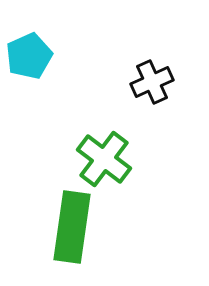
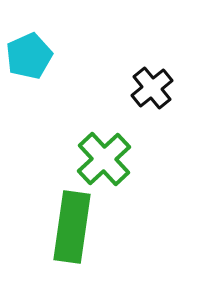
black cross: moved 6 px down; rotated 15 degrees counterclockwise
green cross: rotated 10 degrees clockwise
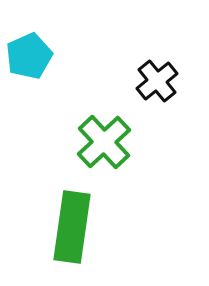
black cross: moved 5 px right, 7 px up
green cross: moved 17 px up
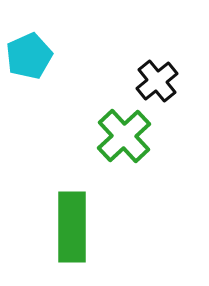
green cross: moved 20 px right, 6 px up
green rectangle: rotated 8 degrees counterclockwise
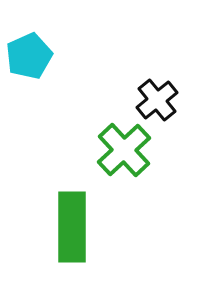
black cross: moved 19 px down
green cross: moved 14 px down
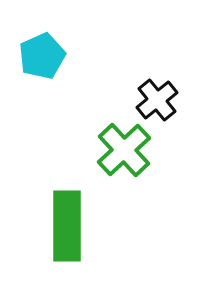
cyan pentagon: moved 13 px right
green rectangle: moved 5 px left, 1 px up
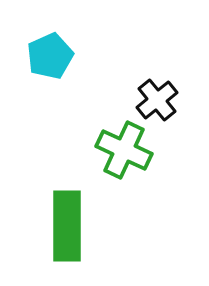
cyan pentagon: moved 8 px right
green cross: rotated 22 degrees counterclockwise
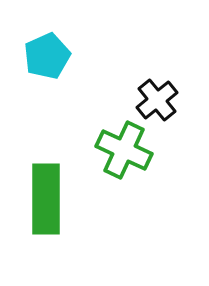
cyan pentagon: moved 3 px left
green rectangle: moved 21 px left, 27 px up
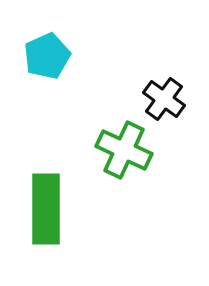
black cross: moved 7 px right, 1 px up; rotated 15 degrees counterclockwise
green rectangle: moved 10 px down
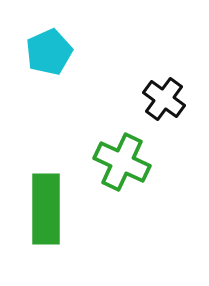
cyan pentagon: moved 2 px right, 4 px up
green cross: moved 2 px left, 12 px down
